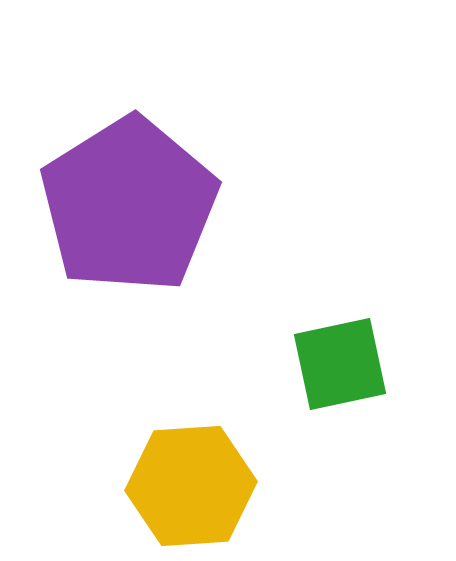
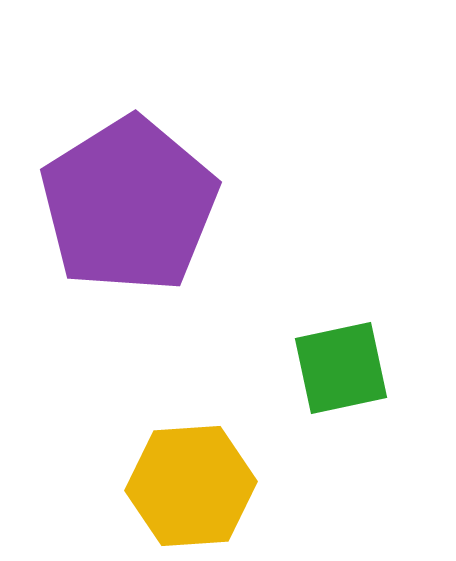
green square: moved 1 px right, 4 px down
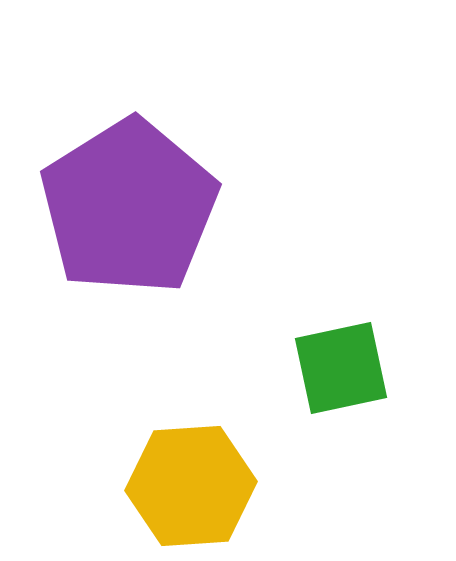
purple pentagon: moved 2 px down
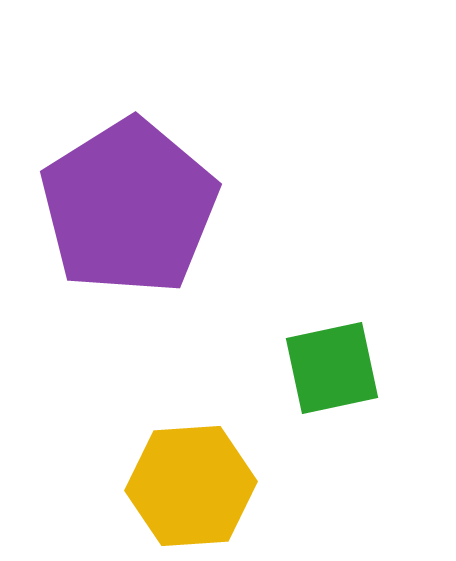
green square: moved 9 px left
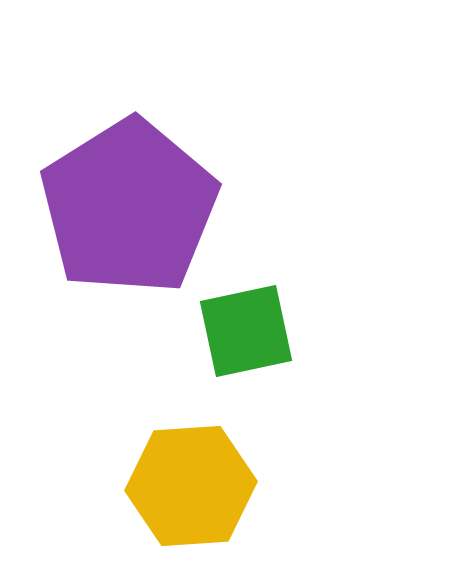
green square: moved 86 px left, 37 px up
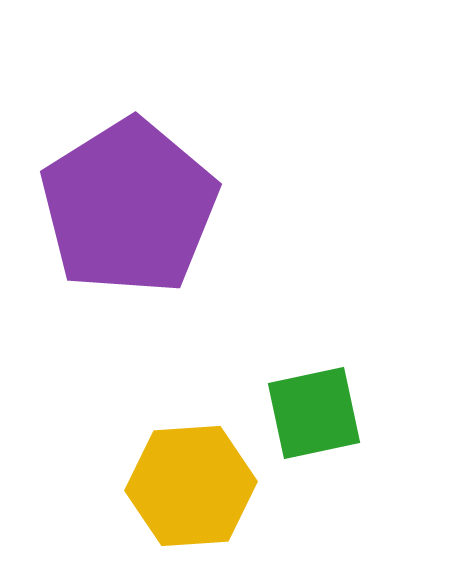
green square: moved 68 px right, 82 px down
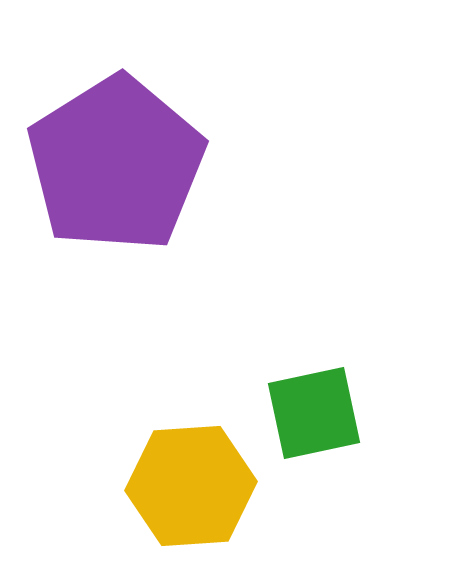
purple pentagon: moved 13 px left, 43 px up
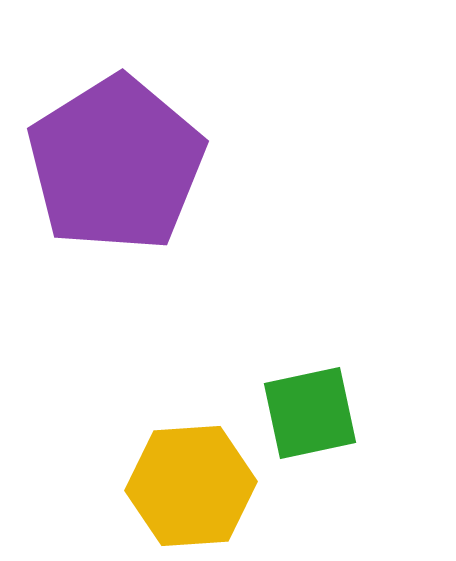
green square: moved 4 px left
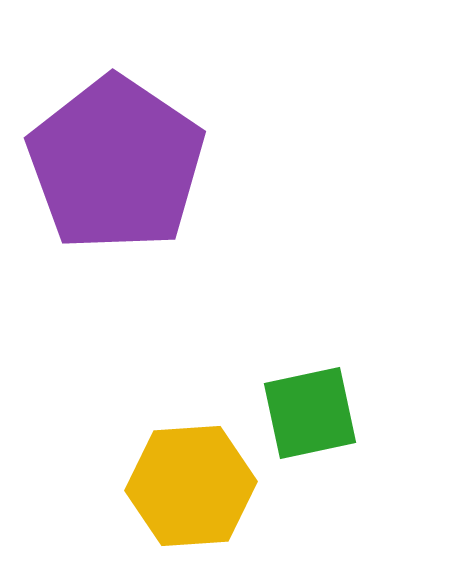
purple pentagon: rotated 6 degrees counterclockwise
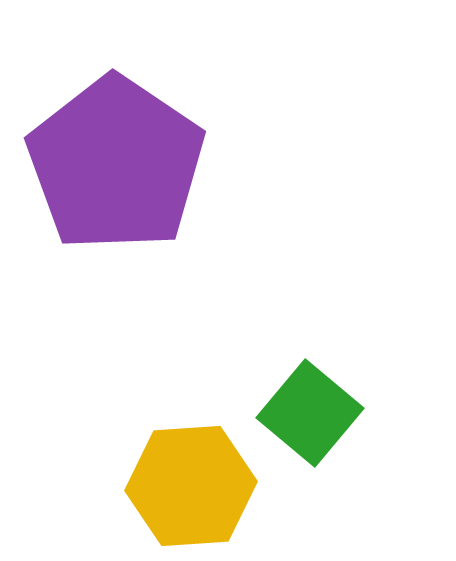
green square: rotated 38 degrees counterclockwise
